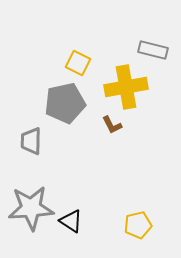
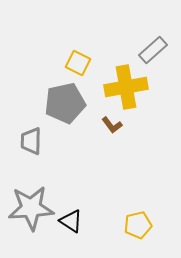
gray rectangle: rotated 56 degrees counterclockwise
brown L-shape: rotated 10 degrees counterclockwise
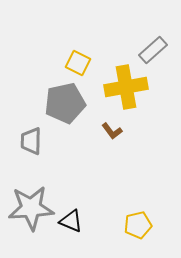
brown L-shape: moved 6 px down
black triangle: rotated 10 degrees counterclockwise
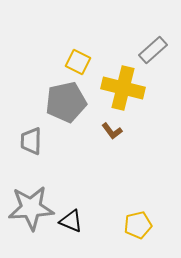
yellow square: moved 1 px up
yellow cross: moved 3 px left, 1 px down; rotated 24 degrees clockwise
gray pentagon: moved 1 px right, 1 px up
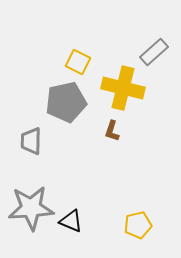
gray rectangle: moved 1 px right, 2 px down
brown L-shape: rotated 55 degrees clockwise
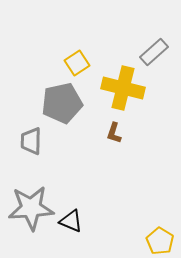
yellow square: moved 1 px left, 1 px down; rotated 30 degrees clockwise
gray pentagon: moved 4 px left, 1 px down
brown L-shape: moved 2 px right, 2 px down
yellow pentagon: moved 22 px right, 16 px down; rotated 28 degrees counterclockwise
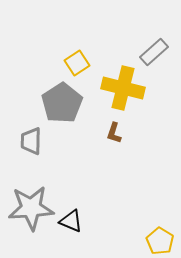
gray pentagon: rotated 21 degrees counterclockwise
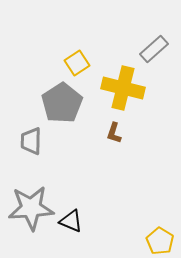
gray rectangle: moved 3 px up
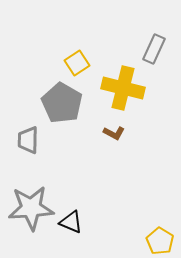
gray rectangle: rotated 24 degrees counterclockwise
gray pentagon: rotated 9 degrees counterclockwise
brown L-shape: rotated 80 degrees counterclockwise
gray trapezoid: moved 3 px left, 1 px up
black triangle: moved 1 px down
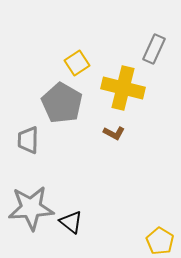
black triangle: rotated 15 degrees clockwise
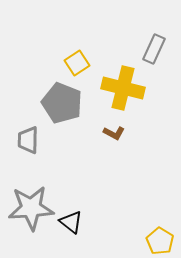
gray pentagon: rotated 9 degrees counterclockwise
